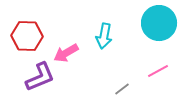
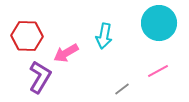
purple L-shape: rotated 36 degrees counterclockwise
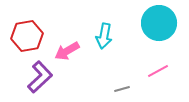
red hexagon: rotated 12 degrees counterclockwise
pink arrow: moved 1 px right, 2 px up
purple L-shape: rotated 16 degrees clockwise
gray line: rotated 21 degrees clockwise
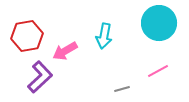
pink arrow: moved 2 px left
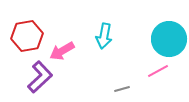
cyan circle: moved 10 px right, 16 px down
pink arrow: moved 3 px left
